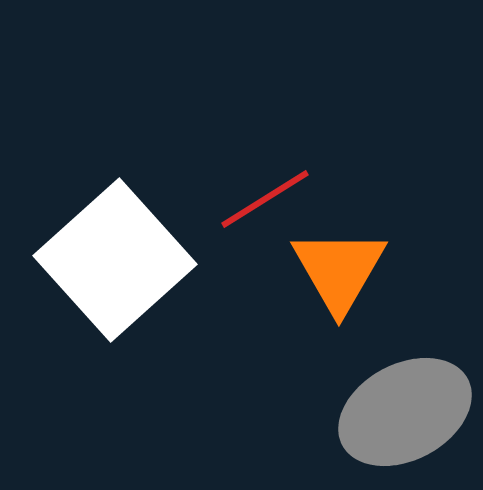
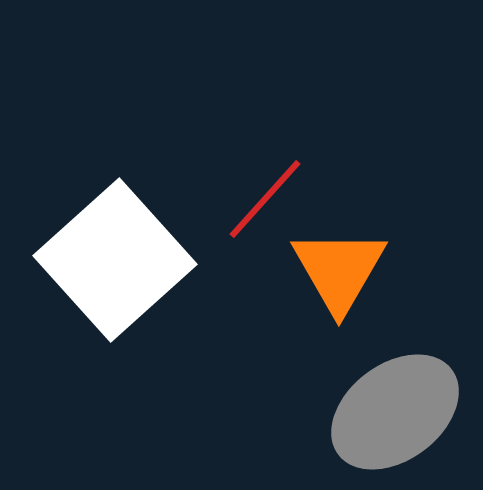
red line: rotated 16 degrees counterclockwise
gray ellipse: moved 10 px left; rotated 9 degrees counterclockwise
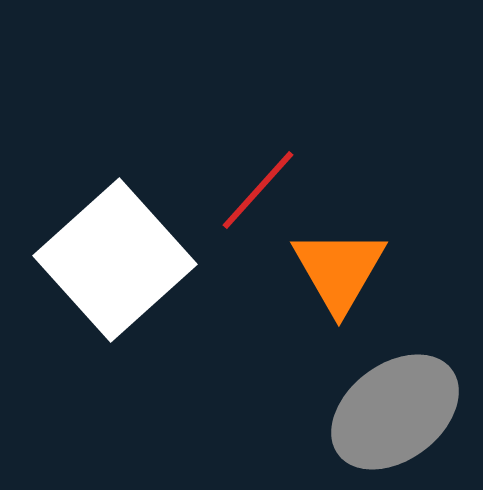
red line: moved 7 px left, 9 px up
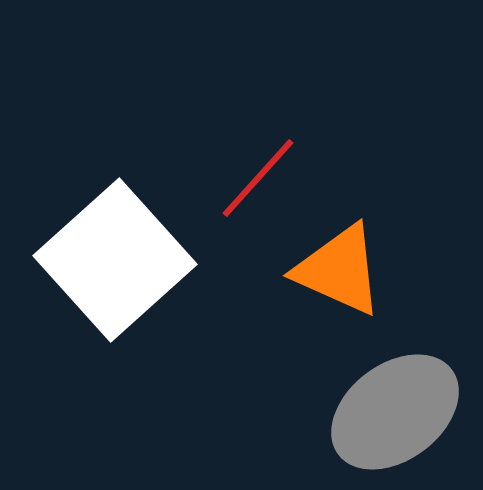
red line: moved 12 px up
orange triangle: rotated 36 degrees counterclockwise
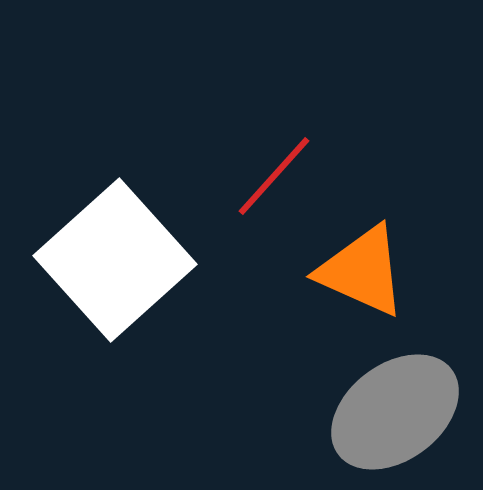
red line: moved 16 px right, 2 px up
orange triangle: moved 23 px right, 1 px down
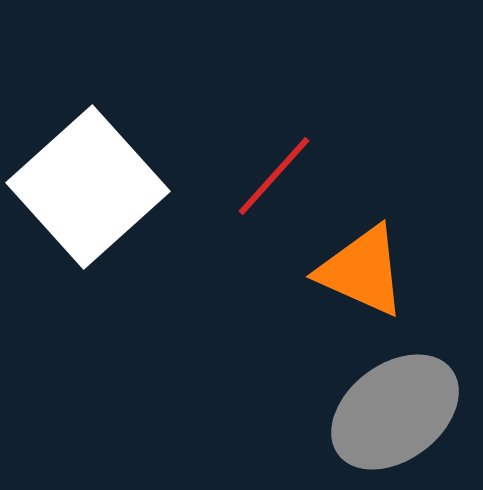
white square: moved 27 px left, 73 px up
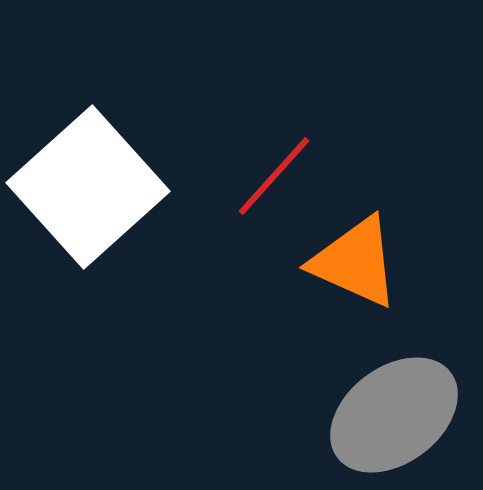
orange triangle: moved 7 px left, 9 px up
gray ellipse: moved 1 px left, 3 px down
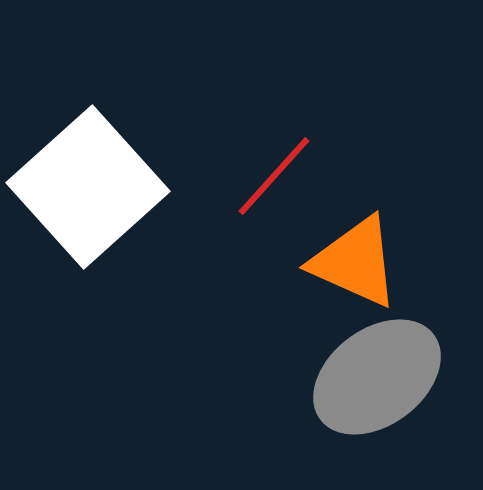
gray ellipse: moved 17 px left, 38 px up
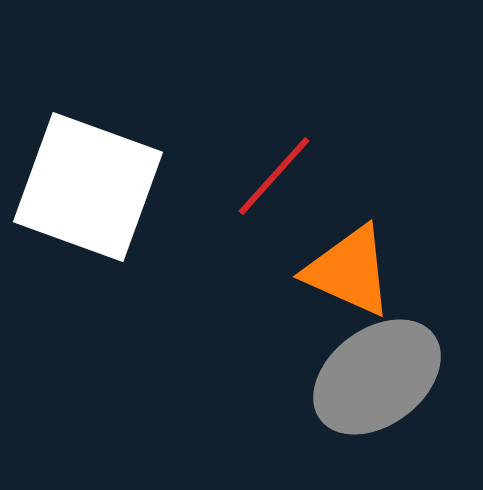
white square: rotated 28 degrees counterclockwise
orange triangle: moved 6 px left, 9 px down
